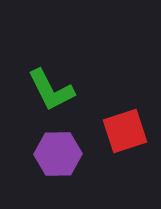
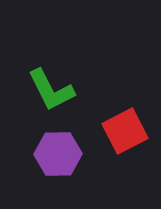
red square: rotated 9 degrees counterclockwise
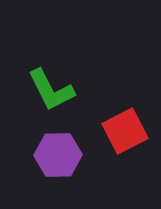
purple hexagon: moved 1 px down
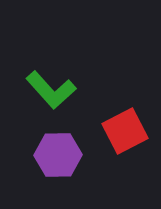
green L-shape: rotated 15 degrees counterclockwise
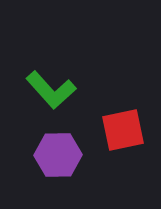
red square: moved 2 px left, 1 px up; rotated 15 degrees clockwise
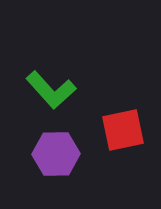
purple hexagon: moved 2 px left, 1 px up
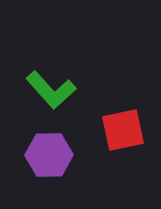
purple hexagon: moved 7 px left, 1 px down
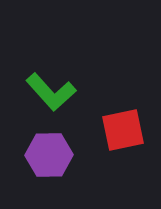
green L-shape: moved 2 px down
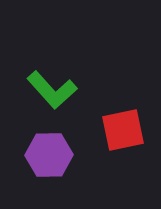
green L-shape: moved 1 px right, 2 px up
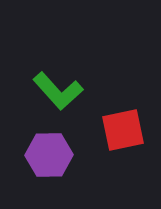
green L-shape: moved 6 px right, 1 px down
